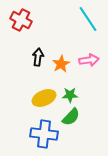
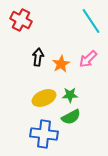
cyan line: moved 3 px right, 2 px down
pink arrow: moved 1 px left, 1 px up; rotated 144 degrees clockwise
green semicircle: rotated 18 degrees clockwise
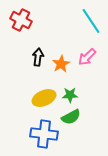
pink arrow: moved 1 px left, 2 px up
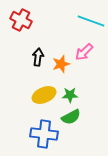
cyan line: rotated 36 degrees counterclockwise
pink arrow: moved 3 px left, 5 px up
orange star: rotated 12 degrees clockwise
yellow ellipse: moved 3 px up
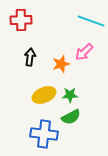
red cross: rotated 30 degrees counterclockwise
black arrow: moved 8 px left
